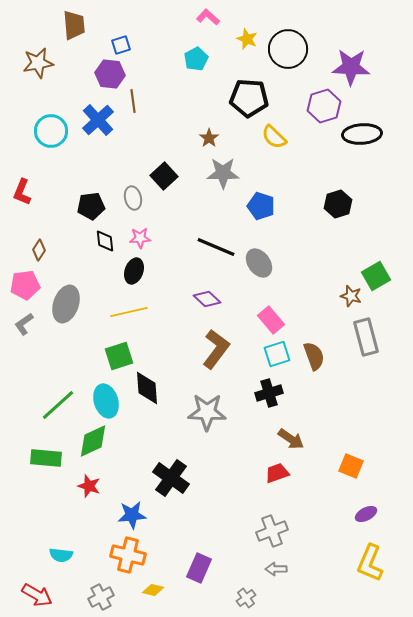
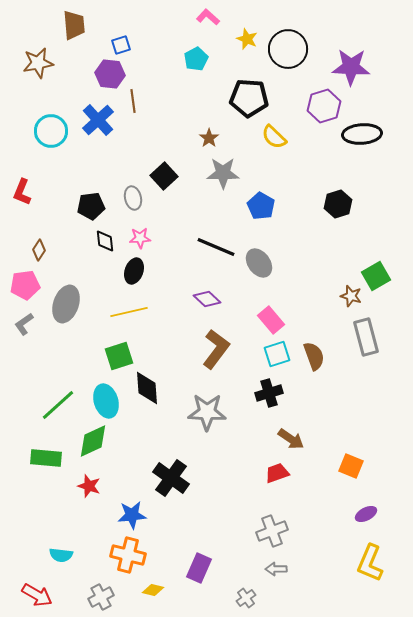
blue pentagon at (261, 206): rotated 12 degrees clockwise
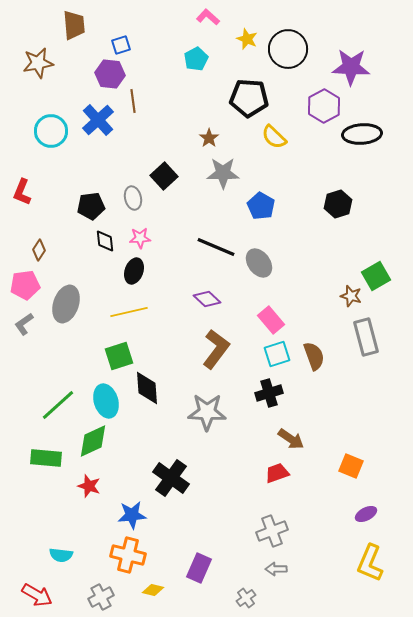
purple hexagon at (324, 106): rotated 12 degrees counterclockwise
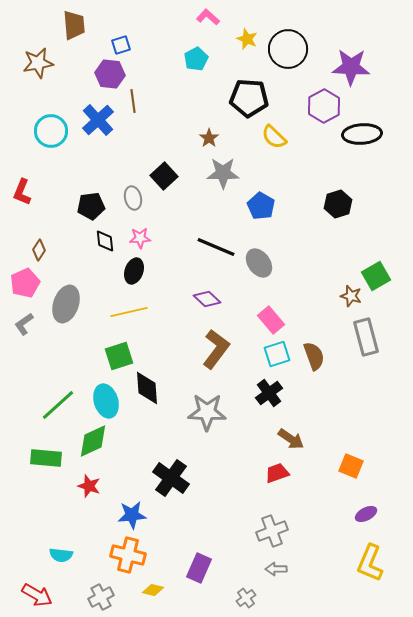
pink pentagon at (25, 285): moved 2 px up; rotated 16 degrees counterclockwise
black cross at (269, 393): rotated 20 degrees counterclockwise
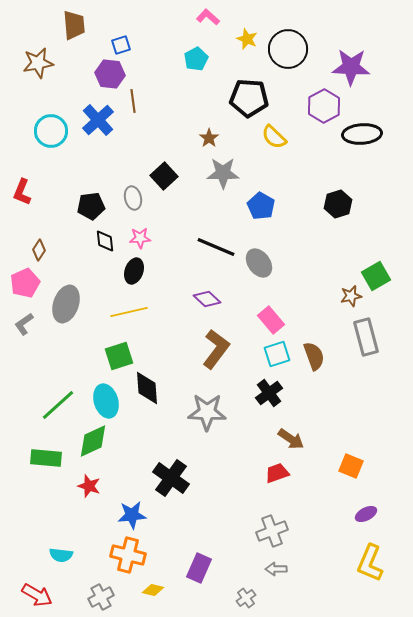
brown star at (351, 296): rotated 30 degrees counterclockwise
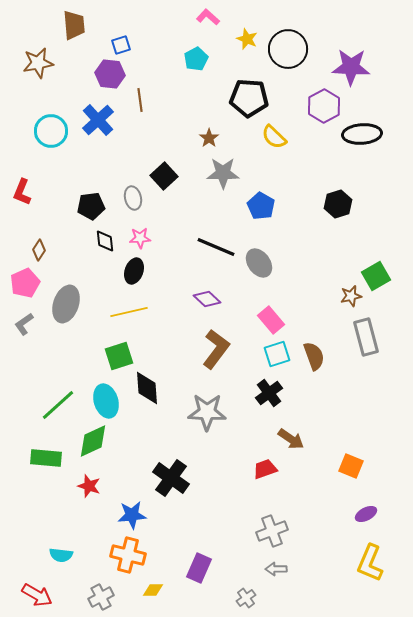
brown line at (133, 101): moved 7 px right, 1 px up
red trapezoid at (277, 473): moved 12 px left, 4 px up
yellow diamond at (153, 590): rotated 15 degrees counterclockwise
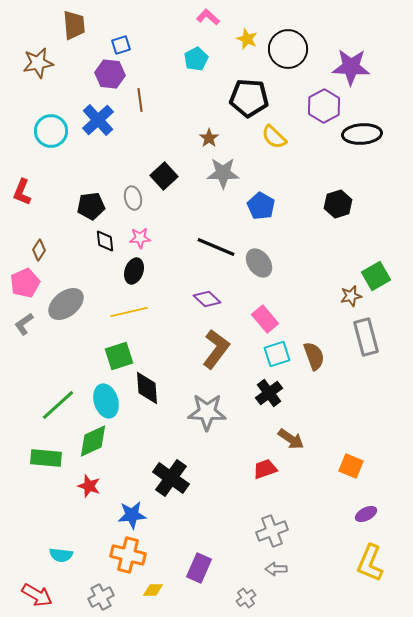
gray ellipse at (66, 304): rotated 33 degrees clockwise
pink rectangle at (271, 320): moved 6 px left, 1 px up
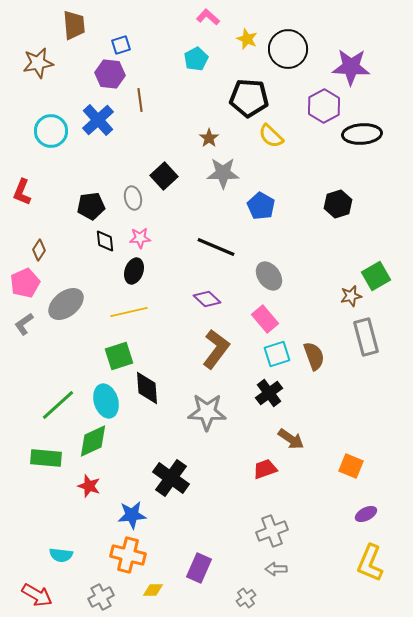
yellow semicircle at (274, 137): moved 3 px left, 1 px up
gray ellipse at (259, 263): moved 10 px right, 13 px down
